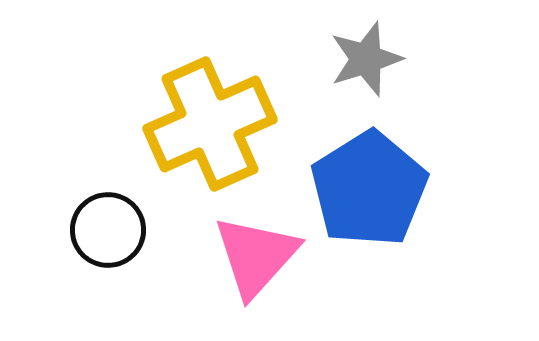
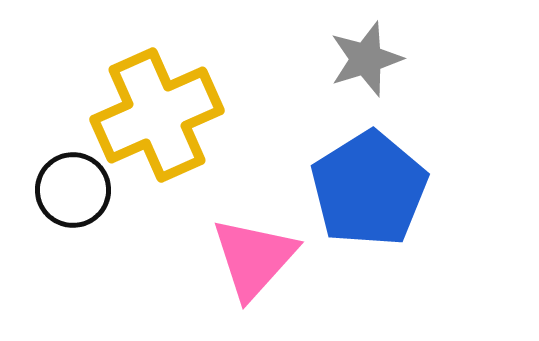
yellow cross: moved 53 px left, 9 px up
black circle: moved 35 px left, 40 px up
pink triangle: moved 2 px left, 2 px down
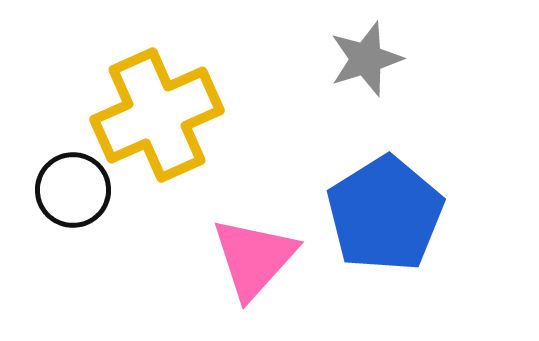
blue pentagon: moved 16 px right, 25 px down
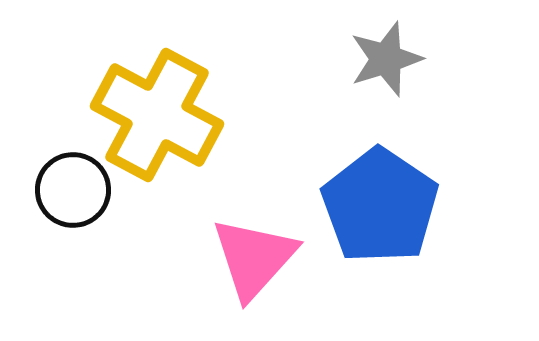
gray star: moved 20 px right
yellow cross: rotated 38 degrees counterclockwise
blue pentagon: moved 5 px left, 8 px up; rotated 6 degrees counterclockwise
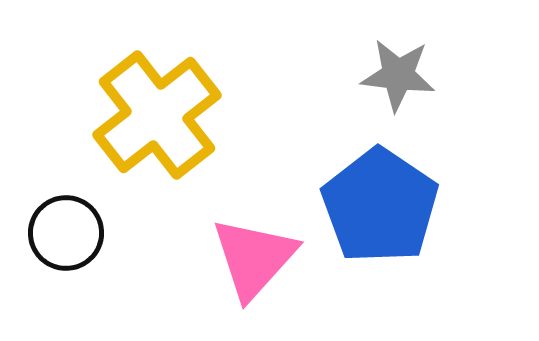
gray star: moved 12 px right, 16 px down; rotated 24 degrees clockwise
yellow cross: rotated 24 degrees clockwise
black circle: moved 7 px left, 43 px down
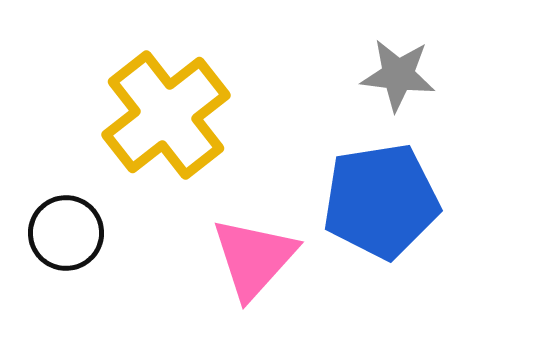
yellow cross: moved 9 px right
blue pentagon: moved 1 px right, 5 px up; rotated 29 degrees clockwise
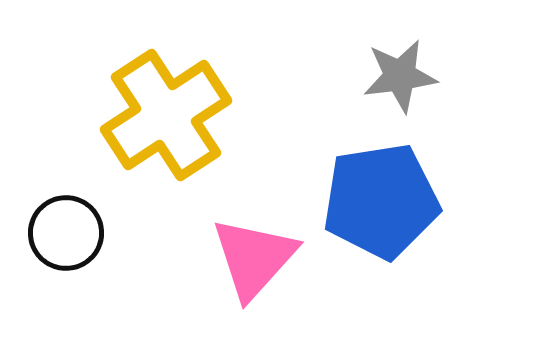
gray star: moved 2 px right, 1 px down; rotated 14 degrees counterclockwise
yellow cross: rotated 5 degrees clockwise
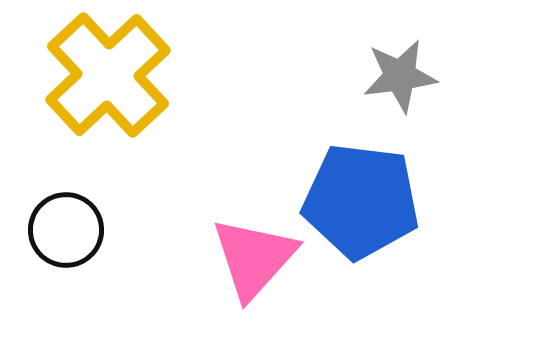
yellow cross: moved 58 px left, 40 px up; rotated 10 degrees counterclockwise
blue pentagon: moved 20 px left; rotated 16 degrees clockwise
black circle: moved 3 px up
